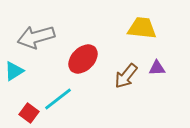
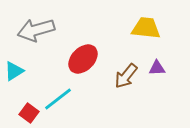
yellow trapezoid: moved 4 px right
gray arrow: moved 7 px up
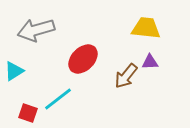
purple triangle: moved 7 px left, 6 px up
red square: moved 1 px left; rotated 18 degrees counterclockwise
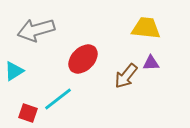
purple triangle: moved 1 px right, 1 px down
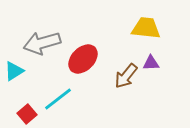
gray arrow: moved 6 px right, 13 px down
red square: moved 1 px left, 1 px down; rotated 30 degrees clockwise
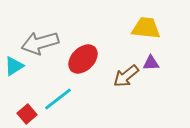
gray arrow: moved 2 px left
cyan triangle: moved 5 px up
brown arrow: rotated 12 degrees clockwise
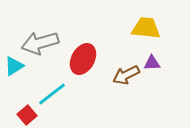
red ellipse: rotated 16 degrees counterclockwise
purple triangle: moved 1 px right
brown arrow: moved 1 px up; rotated 12 degrees clockwise
cyan line: moved 6 px left, 5 px up
red square: moved 1 px down
